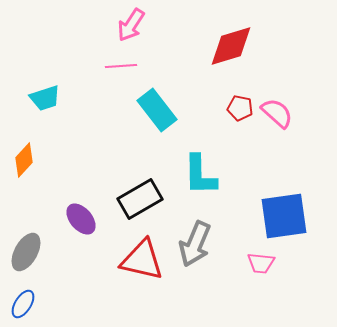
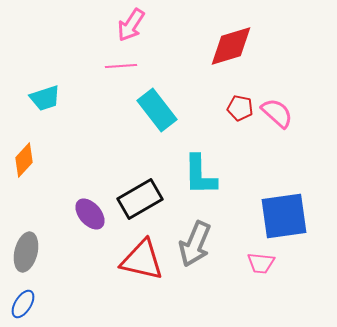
purple ellipse: moved 9 px right, 5 px up
gray ellipse: rotated 15 degrees counterclockwise
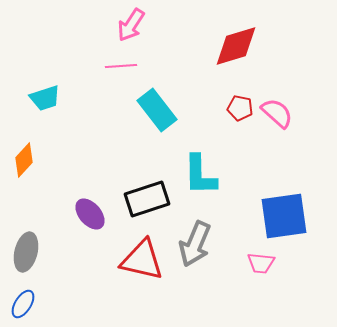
red diamond: moved 5 px right
black rectangle: moved 7 px right; rotated 12 degrees clockwise
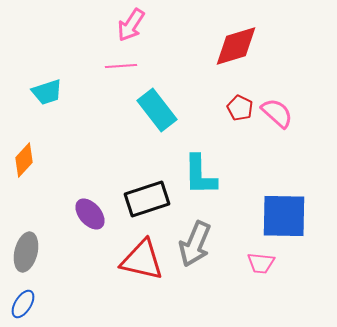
cyan trapezoid: moved 2 px right, 6 px up
red pentagon: rotated 15 degrees clockwise
blue square: rotated 9 degrees clockwise
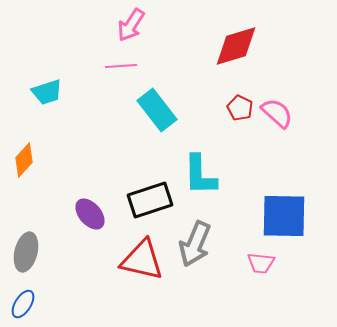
black rectangle: moved 3 px right, 1 px down
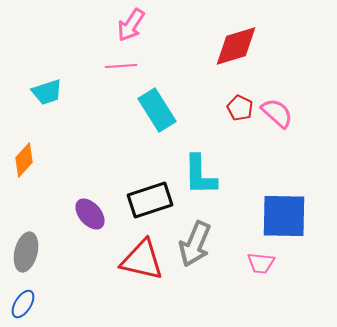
cyan rectangle: rotated 6 degrees clockwise
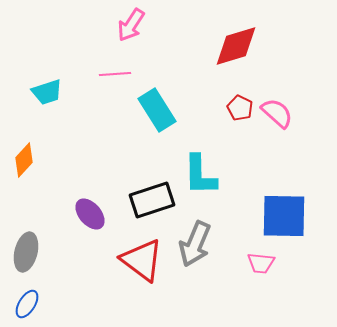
pink line: moved 6 px left, 8 px down
black rectangle: moved 2 px right
red triangle: rotated 24 degrees clockwise
blue ellipse: moved 4 px right
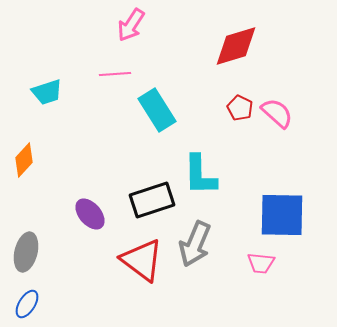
blue square: moved 2 px left, 1 px up
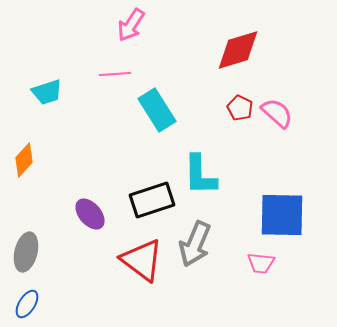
red diamond: moved 2 px right, 4 px down
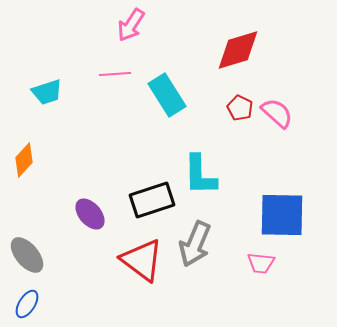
cyan rectangle: moved 10 px right, 15 px up
gray ellipse: moved 1 px right, 3 px down; rotated 54 degrees counterclockwise
